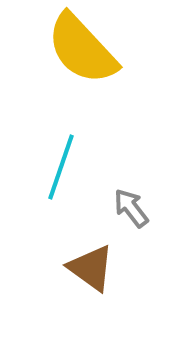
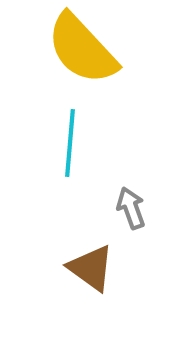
cyan line: moved 9 px right, 24 px up; rotated 14 degrees counterclockwise
gray arrow: rotated 18 degrees clockwise
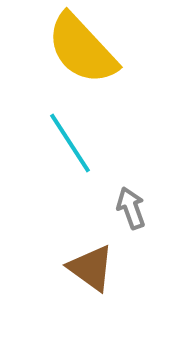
cyan line: rotated 38 degrees counterclockwise
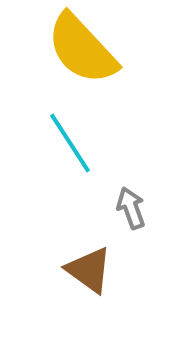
brown triangle: moved 2 px left, 2 px down
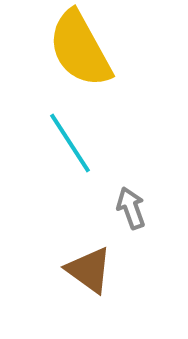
yellow semicircle: moved 2 px left; rotated 14 degrees clockwise
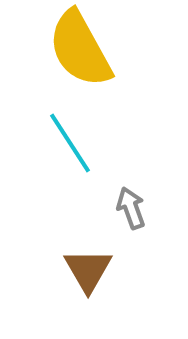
brown triangle: moved 1 px left; rotated 24 degrees clockwise
